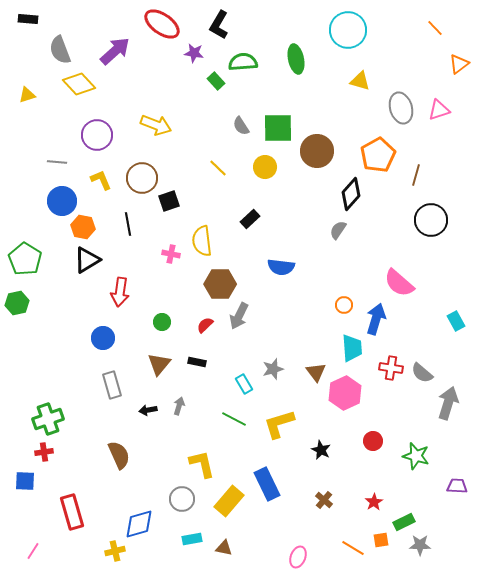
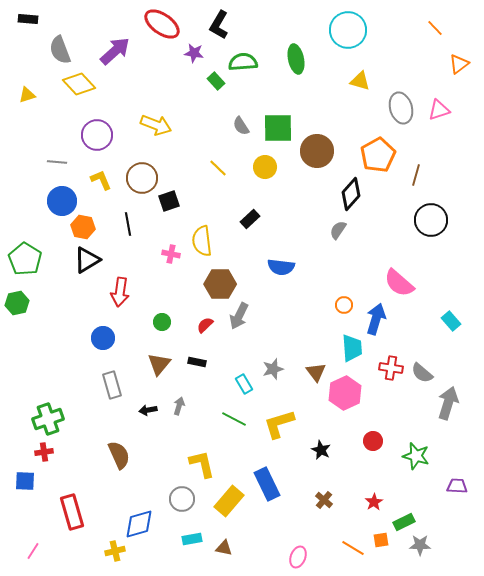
cyan rectangle at (456, 321): moved 5 px left; rotated 12 degrees counterclockwise
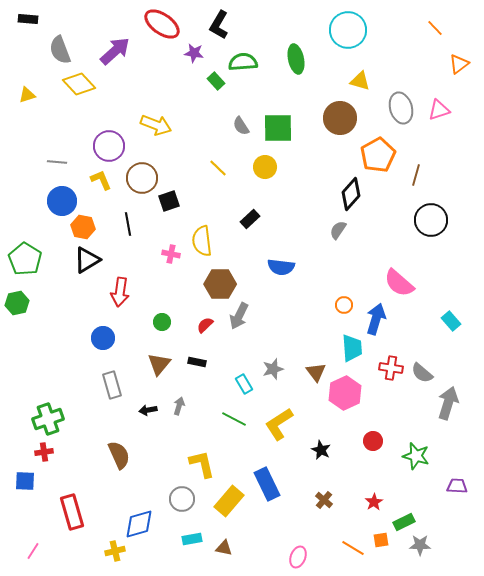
purple circle at (97, 135): moved 12 px right, 11 px down
brown circle at (317, 151): moved 23 px right, 33 px up
yellow L-shape at (279, 424): rotated 16 degrees counterclockwise
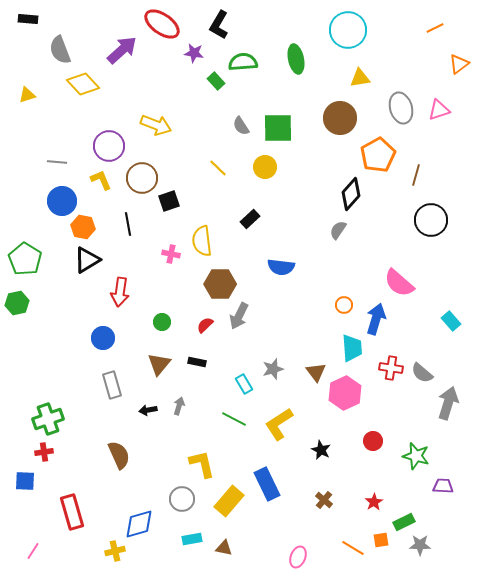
orange line at (435, 28): rotated 72 degrees counterclockwise
purple arrow at (115, 51): moved 7 px right, 1 px up
yellow triangle at (360, 81): moved 3 px up; rotated 25 degrees counterclockwise
yellow diamond at (79, 84): moved 4 px right
purple trapezoid at (457, 486): moved 14 px left
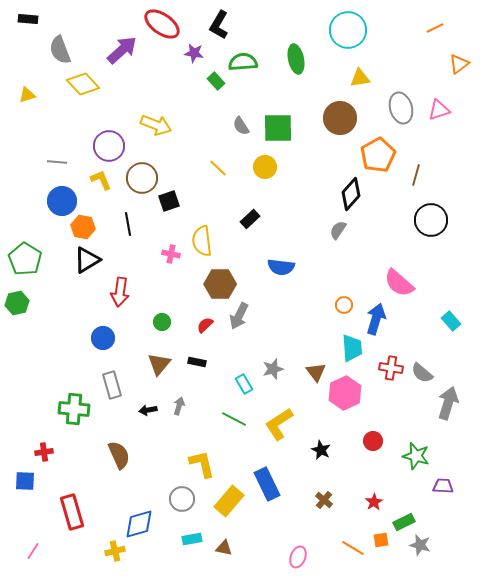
green cross at (48, 419): moved 26 px right, 10 px up; rotated 24 degrees clockwise
gray star at (420, 545): rotated 15 degrees clockwise
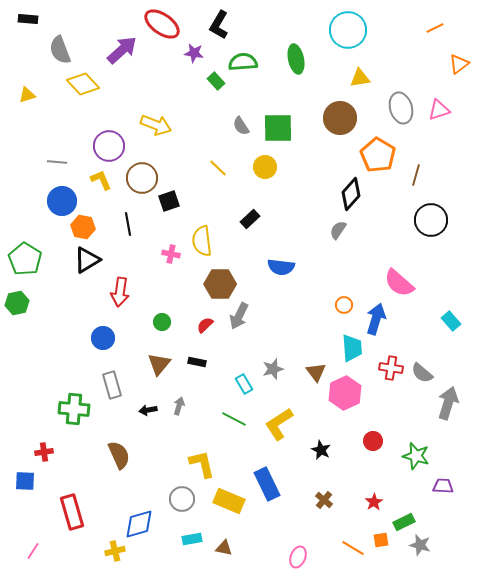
orange pentagon at (378, 155): rotated 12 degrees counterclockwise
yellow rectangle at (229, 501): rotated 72 degrees clockwise
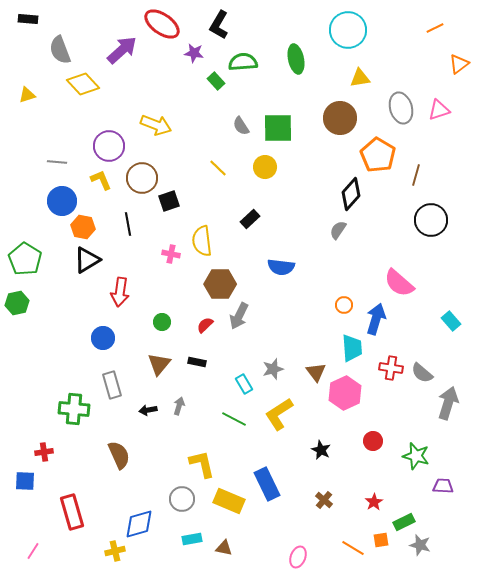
yellow L-shape at (279, 424): moved 10 px up
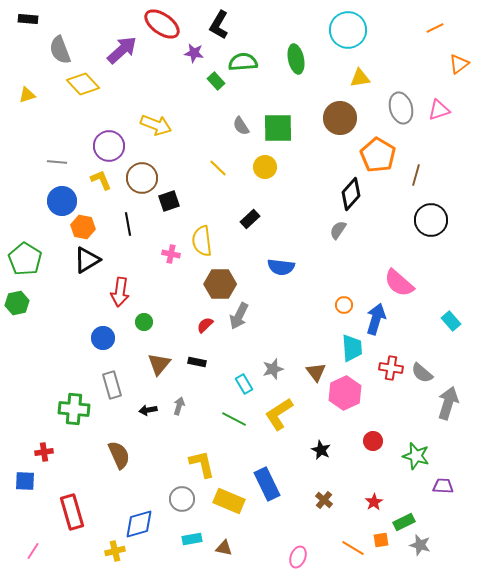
green circle at (162, 322): moved 18 px left
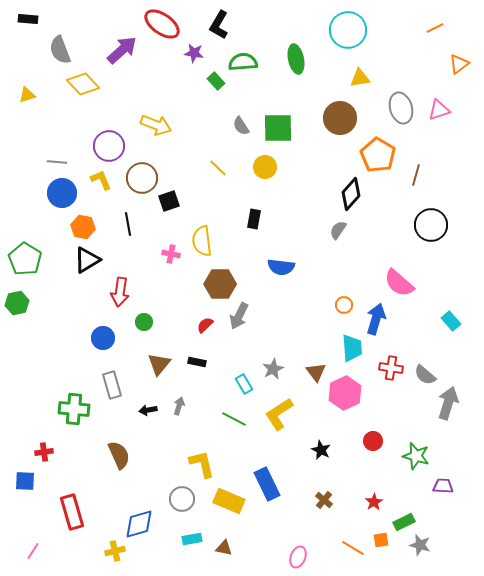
blue circle at (62, 201): moved 8 px up
black rectangle at (250, 219): moved 4 px right; rotated 36 degrees counterclockwise
black circle at (431, 220): moved 5 px down
gray star at (273, 369): rotated 10 degrees counterclockwise
gray semicircle at (422, 373): moved 3 px right, 2 px down
